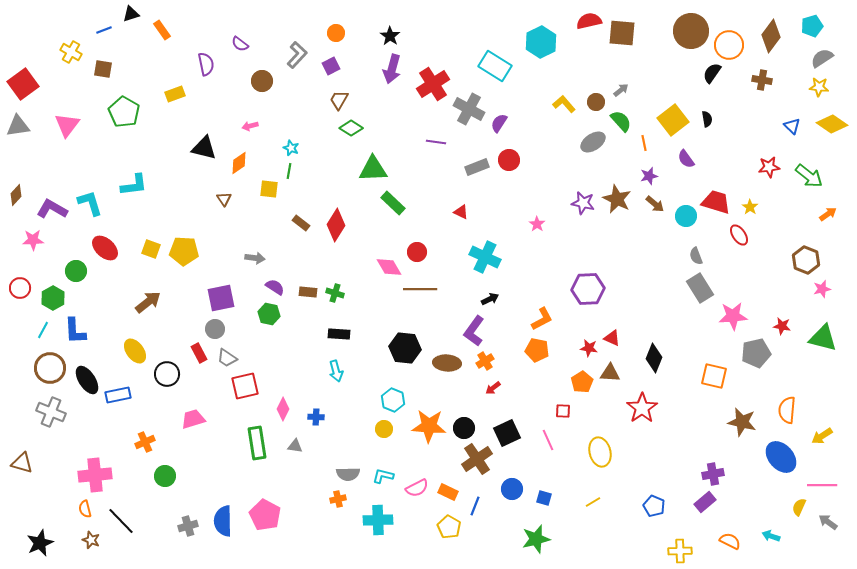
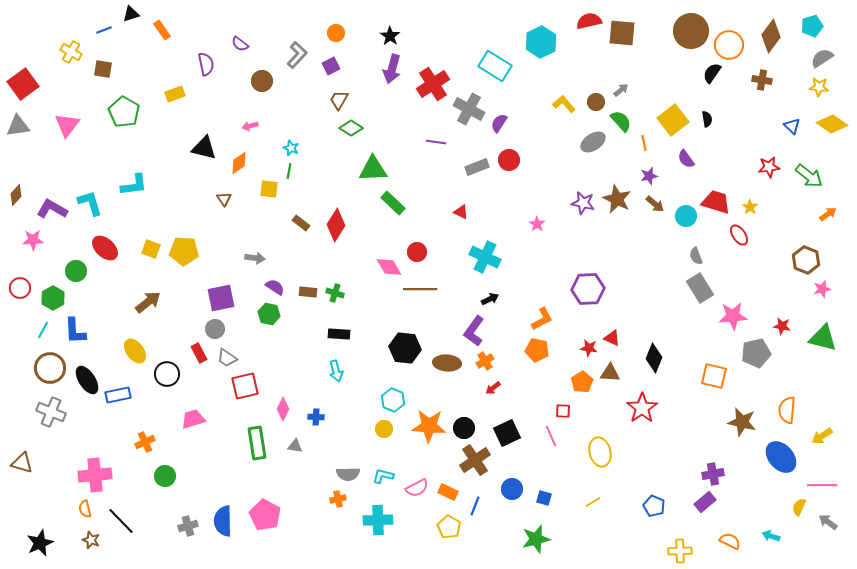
pink line at (548, 440): moved 3 px right, 4 px up
brown cross at (477, 459): moved 2 px left, 1 px down
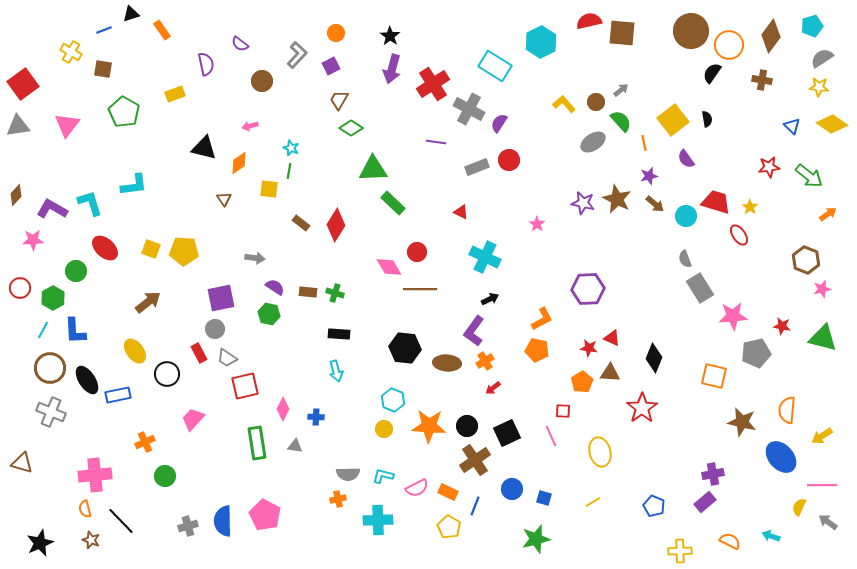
gray semicircle at (696, 256): moved 11 px left, 3 px down
pink trapezoid at (193, 419): rotated 30 degrees counterclockwise
black circle at (464, 428): moved 3 px right, 2 px up
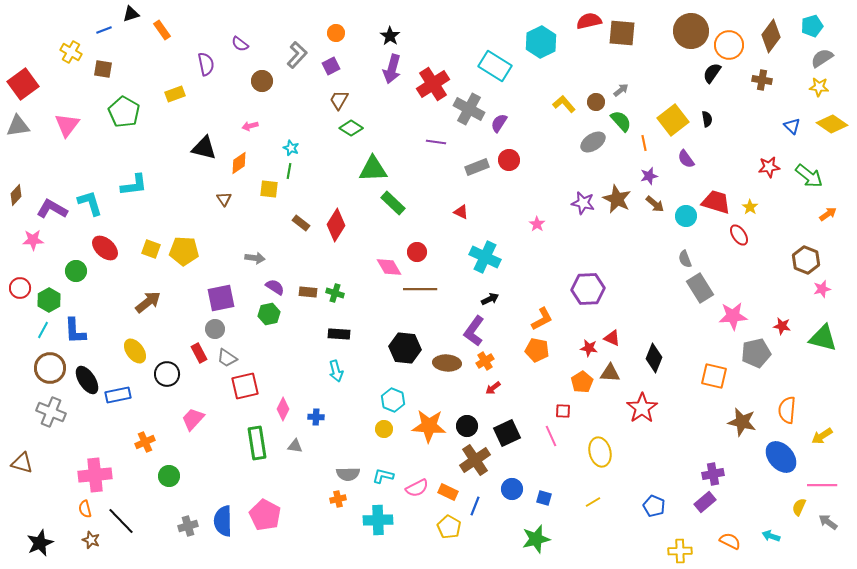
green hexagon at (53, 298): moved 4 px left, 2 px down
green hexagon at (269, 314): rotated 25 degrees counterclockwise
green circle at (165, 476): moved 4 px right
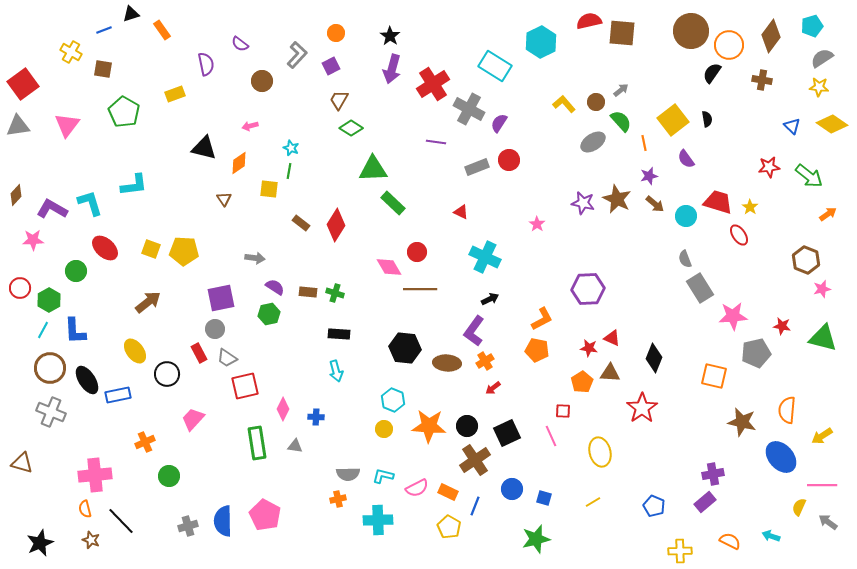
red trapezoid at (716, 202): moved 2 px right
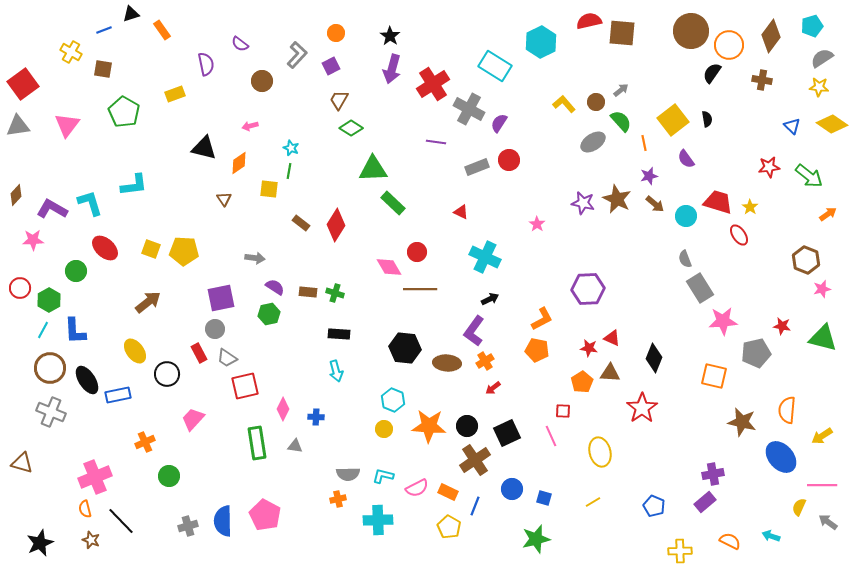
pink star at (733, 316): moved 10 px left, 5 px down
pink cross at (95, 475): moved 2 px down; rotated 16 degrees counterclockwise
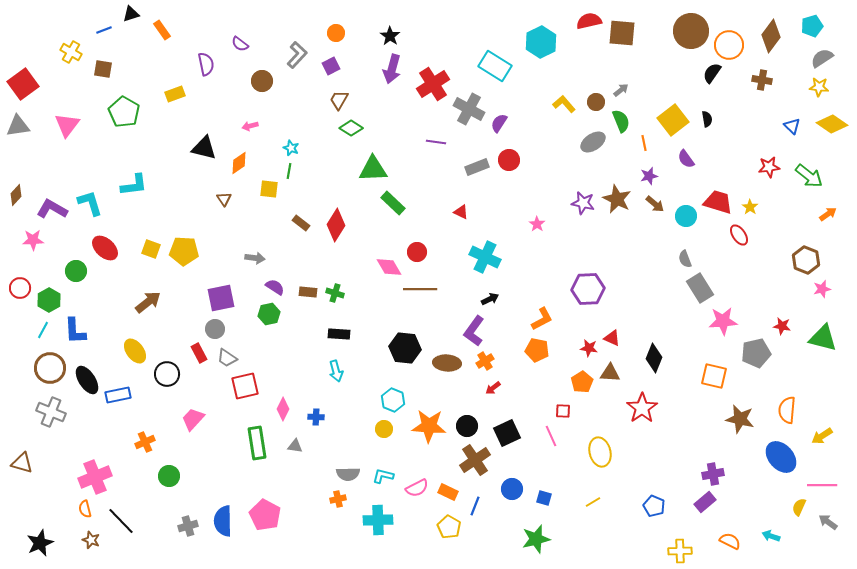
green semicircle at (621, 121): rotated 20 degrees clockwise
brown star at (742, 422): moved 2 px left, 3 px up
